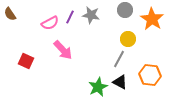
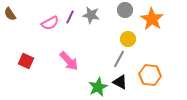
pink arrow: moved 6 px right, 11 px down
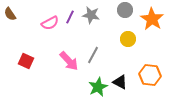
gray line: moved 26 px left, 4 px up
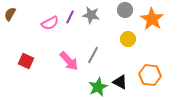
brown semicircle: rotated 64 degrees clockwise
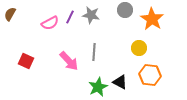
yellow circle: moved 11 px right, 9 px down
gray line: moved 1 px right, 3 px up; rotated 24 degrees counterclockwise
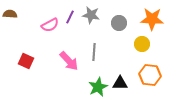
gray circle: moved 6 px left, 13 px down
brown semicircle: rotated 64 degrees clockwise
orange star: rotated 30 degrees counterclockwise
pink semicircle: moved 2 px down
yellow circle: moved 3 px right, 4 px up
black triangle: moved 1 px down; rotated 28 degrees counterclockwise
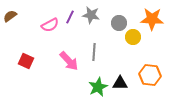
brown semicircle: moved 2 px down; rotated 40 degrees counterclockwise
yellow circle: moved 9 px left, 7 px up
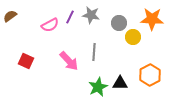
orange hexagon: rotated 25 degrees clockwise
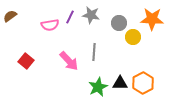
pink semicircle: rotated 18 degrees clockwise
red square: rotated 14 degrees clockwise
orange hexagon: moved 7 px left, 8 px down
